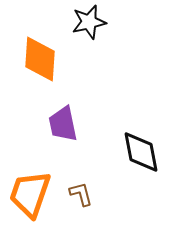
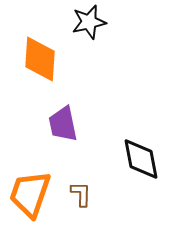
black diamond: moved 7 px down
brown L-shape: rotated 16 degrees clockwise
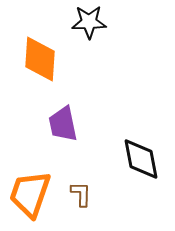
black star: rotated 12 degrees clockwise
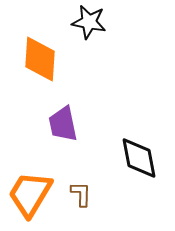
black star: rotated 12 degrees clockwise
black diamond: moved 2 px left, 1 px up
orange trapezoid: rotated 12 degrees clockwise
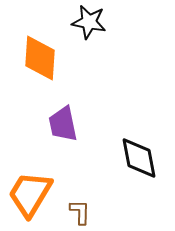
orange diamond: moved 1 px up
brown L-shape: moved 1 px left, 18 px down
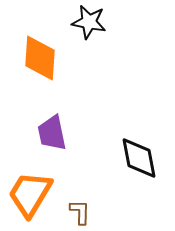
purple trapezoid: moved 11 px left, 9 px down
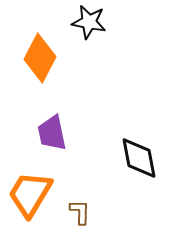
orange diamond: rotated 24 degrees clockwise
